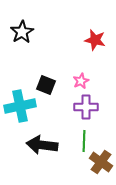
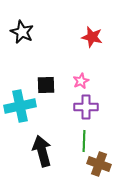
black star: rotated 15 degrees counterclockwise
red star: moved 3 px left, 3 px up
black square: rotated 24 degrees counterclockwise
black arrow: moved 6 px down; rotated 68 degrees clockwise
brown cross: moved 2 px left, 2 px down; rotated 15 degrees counterclockwise
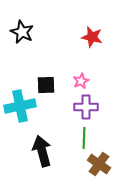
green line: moved 3 px up
brown cross: rotated 15 degrees clockwise
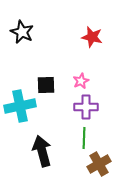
brown cross: rotated 25 degrees clockwise
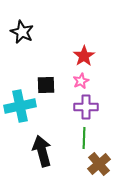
red star: moved 8 px left, 19 px down; rotated 25 degrees clockwise
brown cross: rotated 10 degrees counterclockwise
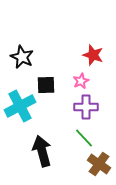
black star: moved 25 px down
red star: moved 9 px right, 1 px up; rotated 20 degrees counterclockwise
cyan cross: rotated 16 degrees counterclockwise
green line: rotated 45 degrees counterclockwise
brown cross: rotated 15 degrees counterclockwise
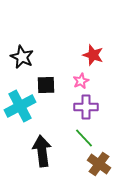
black arrow: rotated 8 degrees clockwise
